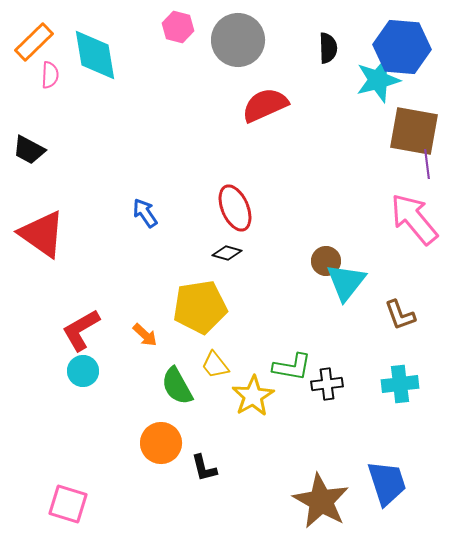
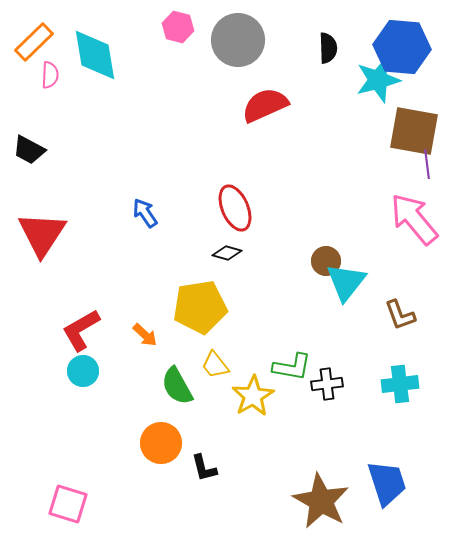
red triangle: rotated 28 degrees clockwise
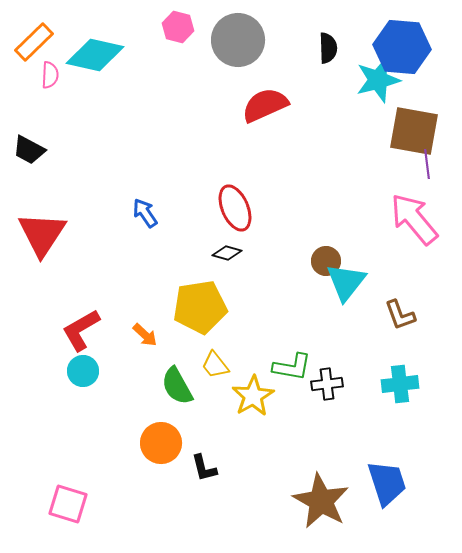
cyan diamond: rotated 68 degrees counterclockwise
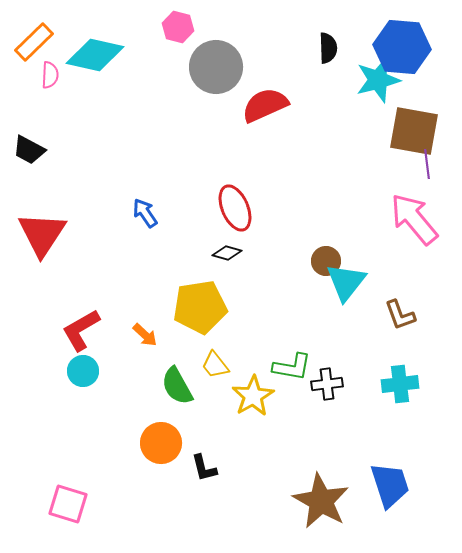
gray circle: moved 22 px left, 27 px down
blue trapezoid: moved 3 px right, 2 px down
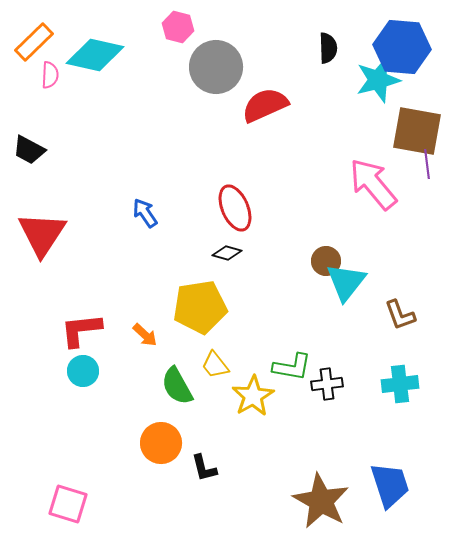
brown square: moved 3 px right
pink arrow: moved 41 px left, 35 px up
red L-shape: rotated 24 degrees clockwise
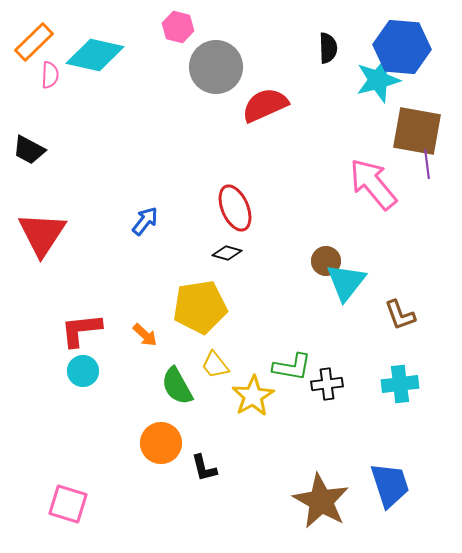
blue arrow: moved 8 px down; rotated 72 degrees clockwise
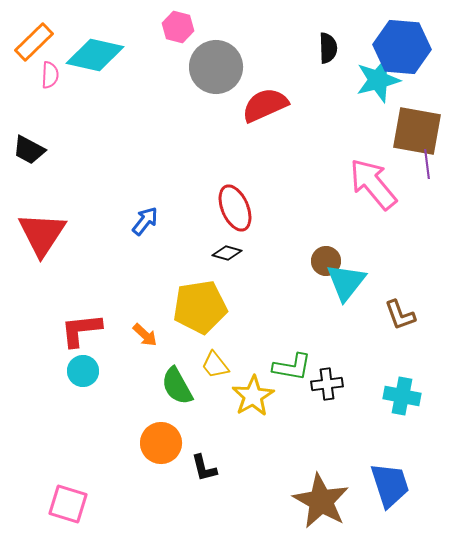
cyan cross: moved 2 px right, 12 px down; rotated 18 degrees clockwise
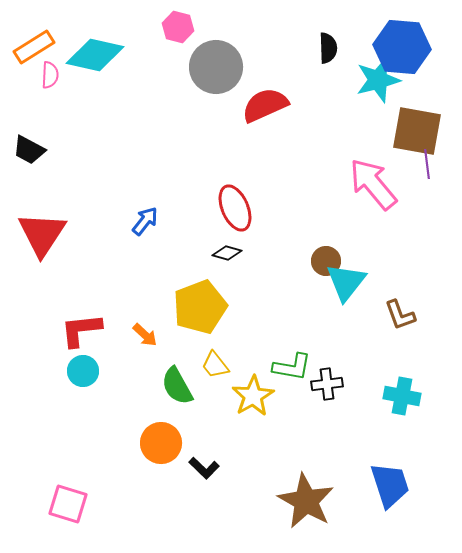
orange rectangle: moved 5 px down; rotated 12 degrees clockwise
yellow pentagon: rotated 12 degrees counterclockwise
black L-shape: rotated 32 degrees counterclockwise
brown star: moved 15 px left
